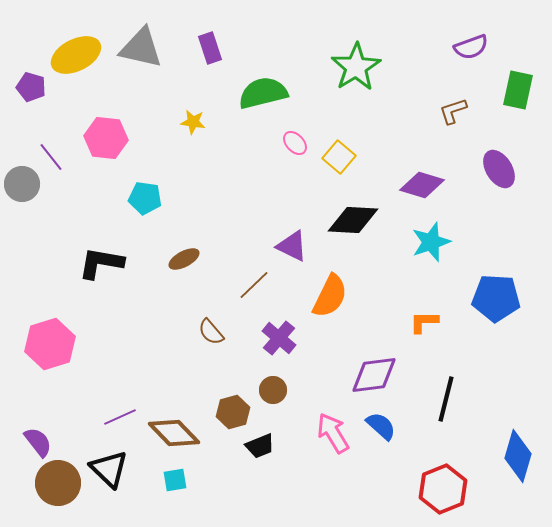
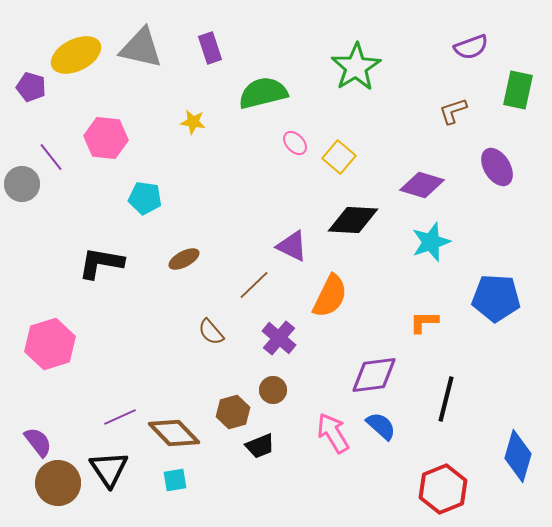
purple ellipse at (499, 169): moved 2 px left, 2 px up
black triangle at (109, 469): rotated 12 degrees clockwise
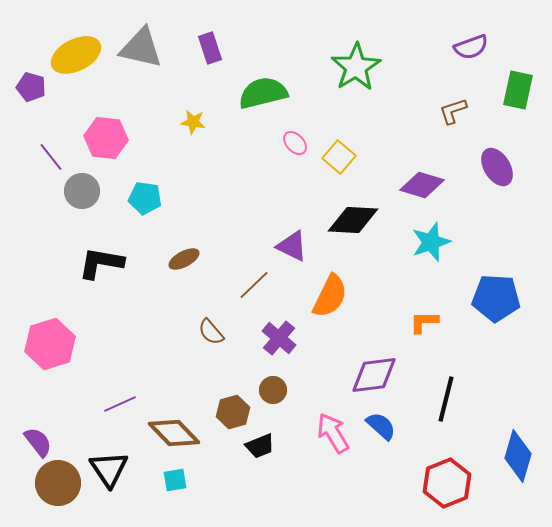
gray circle at (22, 184): moved 60 px right, 7 px down
purple line at (120, 417): moved 13 px up
red hexagon at (443, 489): moved 4 px right, 6 px up
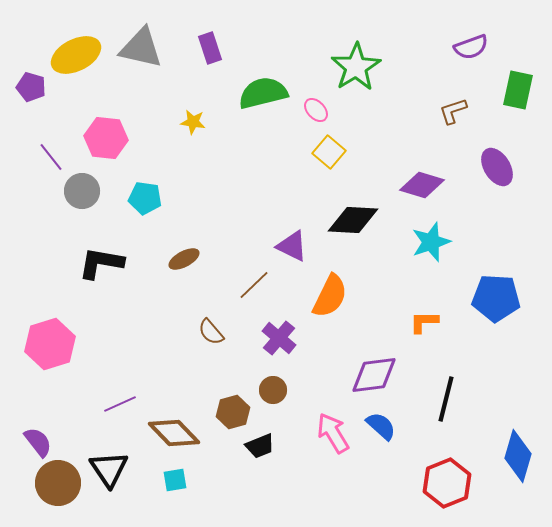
pink ellipse at (295, 143): moved 21 px right, 33 px up
yellow square at (339, 157): moved 10 px left, 5 px up
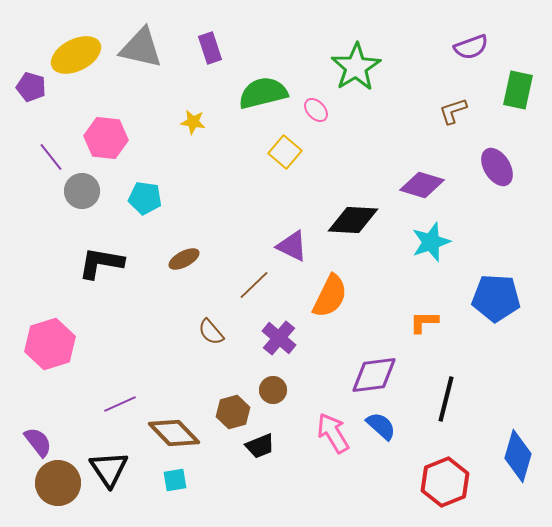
yellow square at (329, 152): moved 44 px left
red hexagon at (447, 483): moved 2 px left, 1 px up
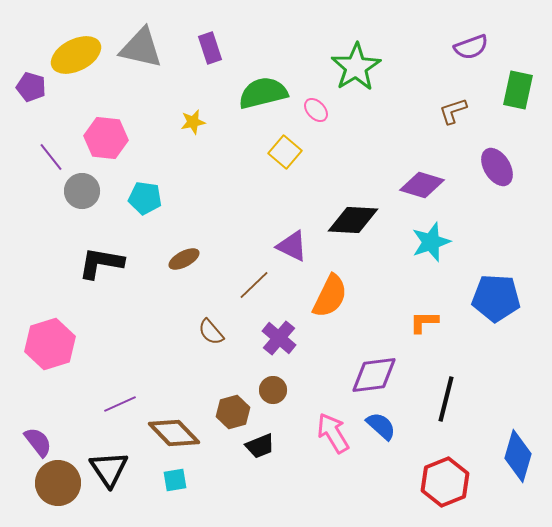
yellow star at (193, 122): rotated 20 degrees counterclockwise
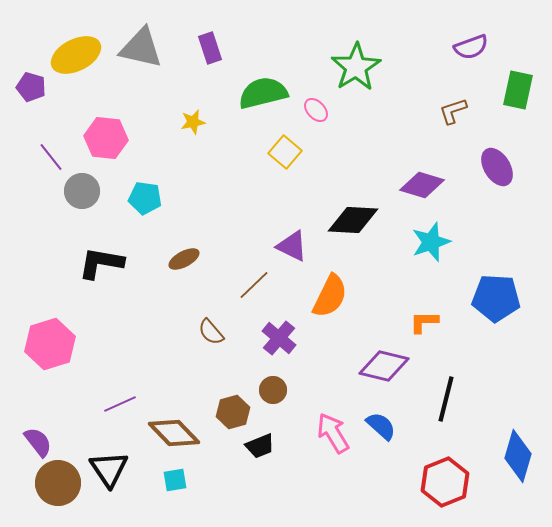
purple diamond at (374, 375): moved 10 px right, 9 px up; rotated 21 degrees clockwise
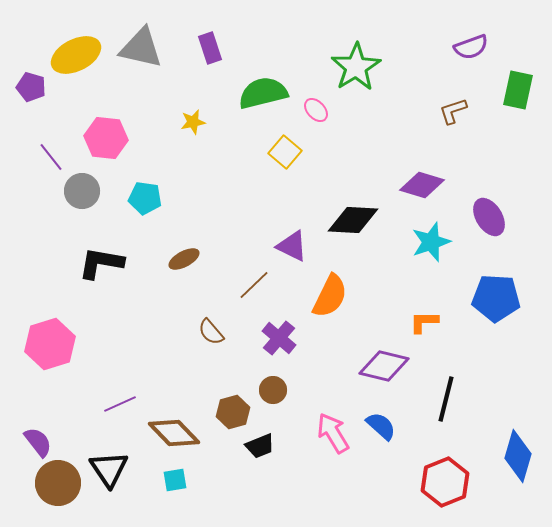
purple ellipse at (497, 167): moved 8 px left, 50 px down
